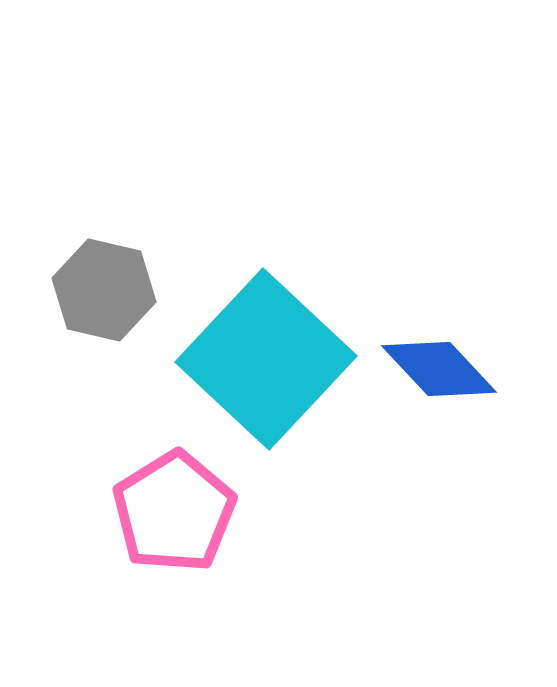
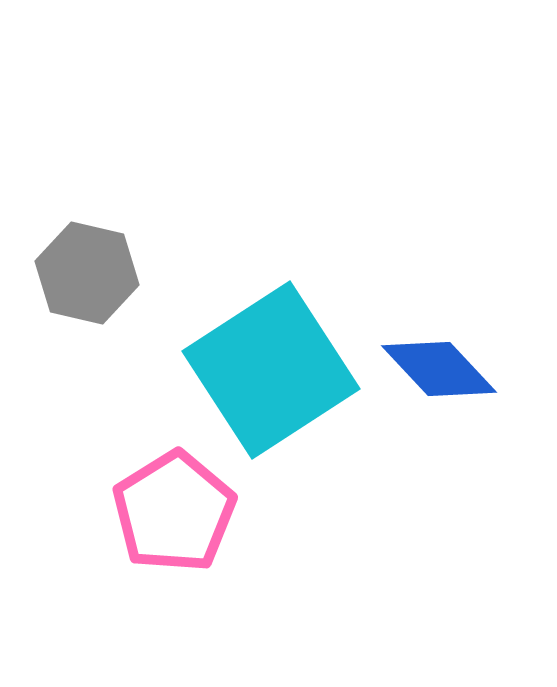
gray hexagon: moved 17 px left, 17 px up
cyan square: moved 5 px right, 11 px down; rotated 14 degrees clockwise
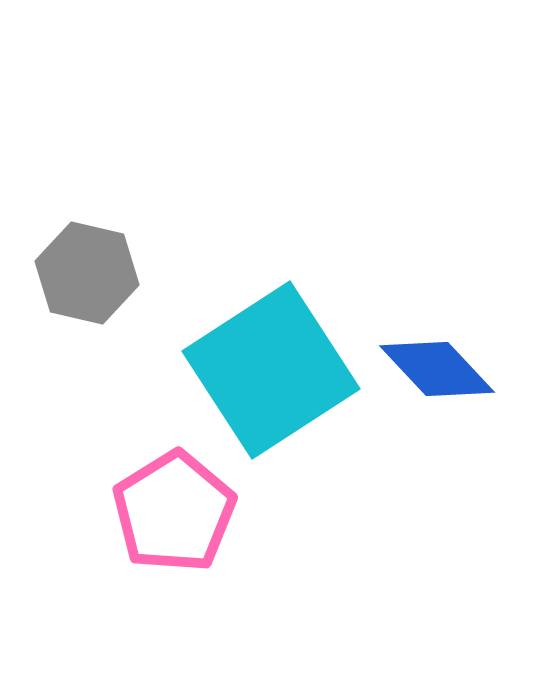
blue diamond: moved 2 px left
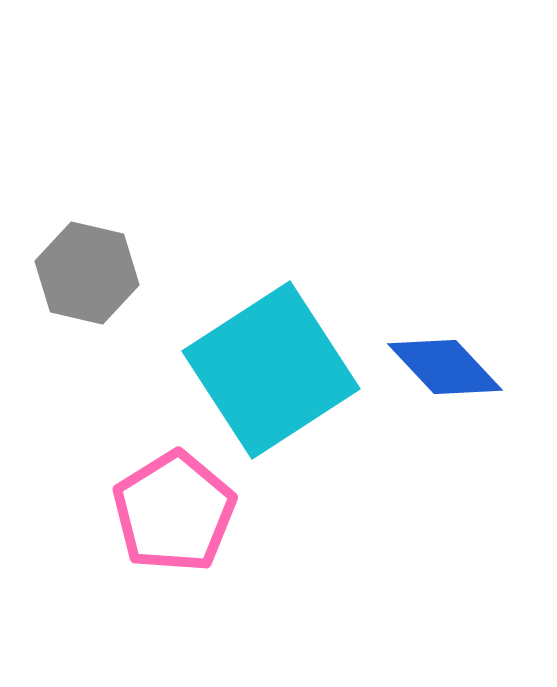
blue diamond: moved 8 px right, 2 px up
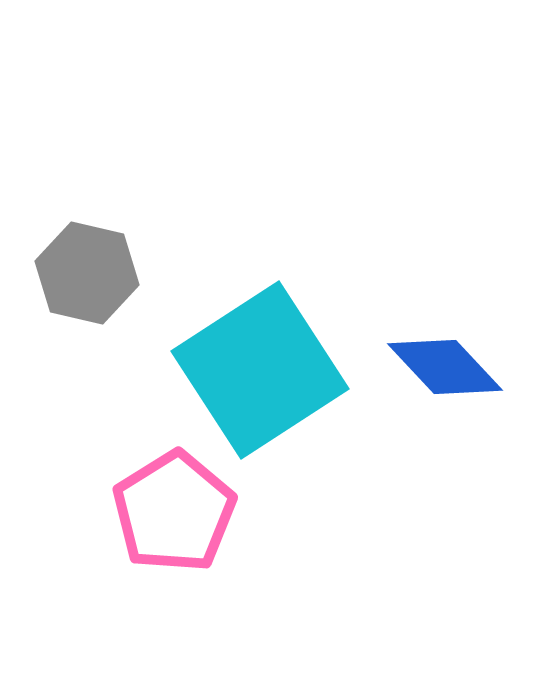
cyan square: moved 11 px left
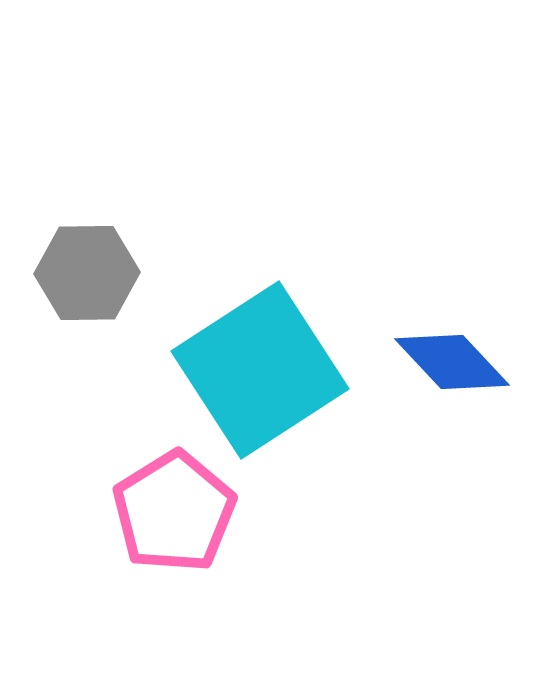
gray hexagon: rotated 14 degrees counterclockwise
blue diamond: moved 7 px right, 5 px up
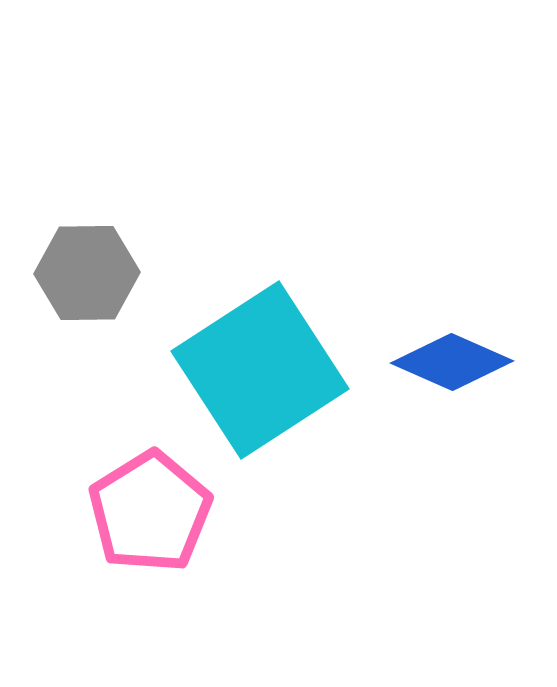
blue diamond: rotated 23 degrees counterclockwise
pink pentagon: moved 24 px left
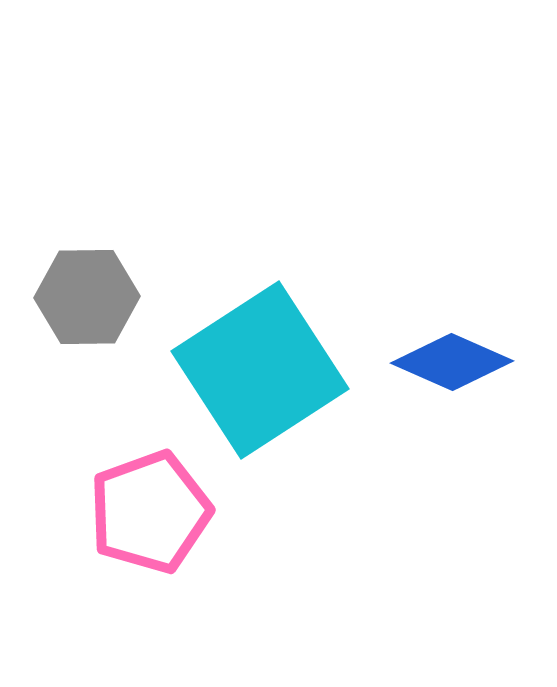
gray hexagon: moved 24 px down
pink pentagon: rotated 12 degrees clockwise
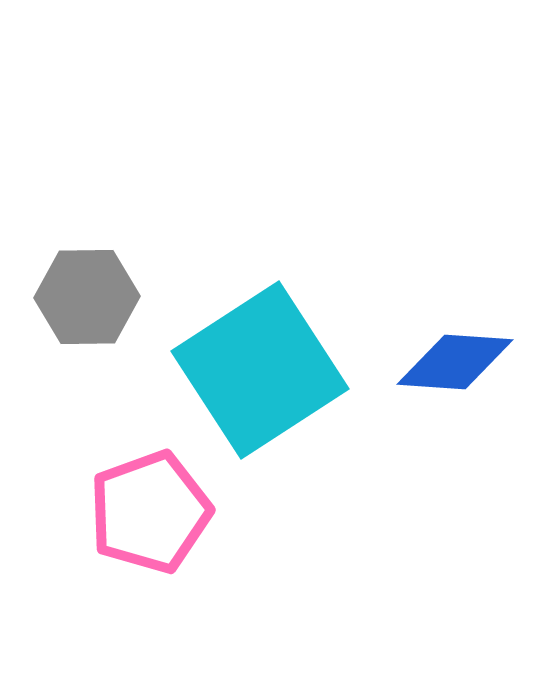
blue diamond: moved 3 px right; rotated 20 degrees counterclockwise
